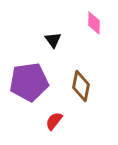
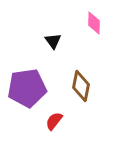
black triangle: moved 1 px down
purple pentagon: moved 2 px left, 6 px down
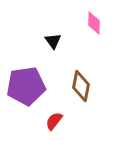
purple pentagon: moved 1 px left, 2 px up
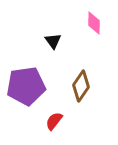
brown diamond: rotated 24 degrees clockwise
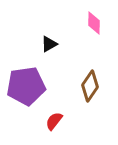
black triangle: moved 4 px left, 3 px down; rotated 36 degrees clockwise
brown diamond: moved 9 px right
